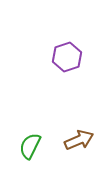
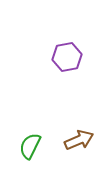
purple hexagon: rotated 8 degrees clockwise
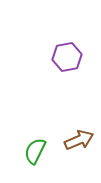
green semicircle: moved 5 px right, 5 px down
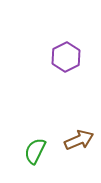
purple hexagon: moved 1 px left; rotated 16 degrees counterclockwise
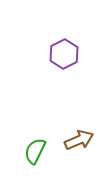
purple hexagon: moved 2 px left, 3 px up
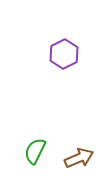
brown arrow: moved 18 px down
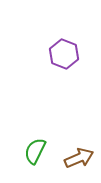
purple hexagon: rotated 12 degrees counterclockwise
